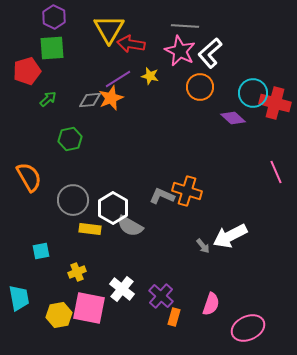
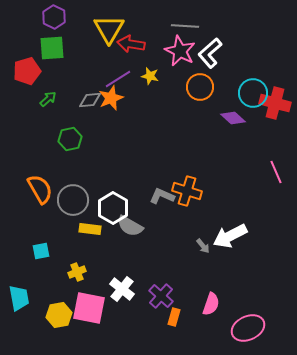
orange semicircle: moved 11 px right, 12 px down
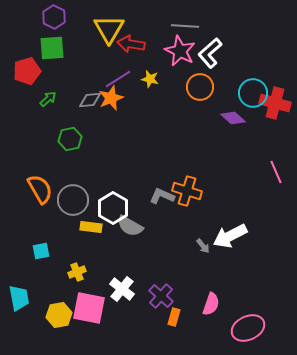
yellow star: moved 3 px down
yellow rectangle: moved 1 px right, 2 px up
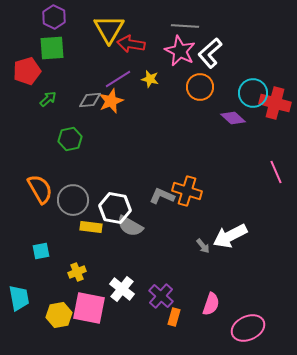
orange star: moved 3 px down
white hexagon: moved 2 px right; rotated 20 degrees counterclockwise
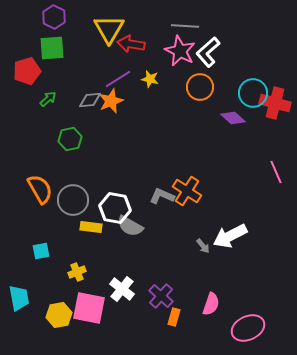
white L-shape: moved 2 px left, 1 px up
orange cross: rotated 16 degrees clockwise
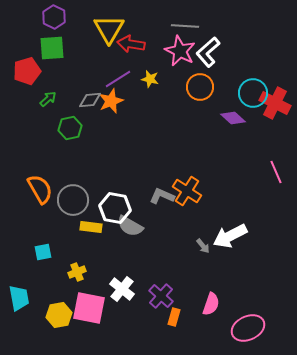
red cross: rotated 12 degrees clockwise
green hexagon: moved 11 px up
cyan square: moved 2 px right, 1 px down
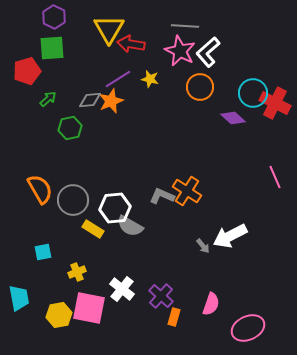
pink line: moved 1 px left, 5 px down
white hexagon: rotated 16 degrees counterclockwise
yellow rectangle: moved 2 px right, 2 px down; rotated 25 degrees clockwise
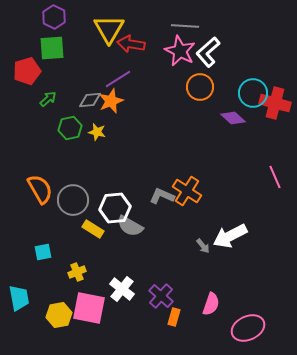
yellow star: moved 53 px left, 53 px down
red cross: rotated 12 degrees counterclockwise
